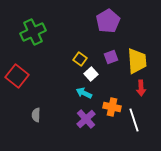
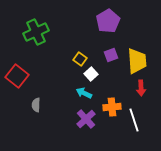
green cross: moved 3 px right
purple square: moved 2 px up
orange cross: rotated 18 degrees counterclockwise
gray semicircle: moved 10 px up
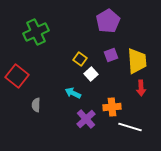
cyan arrow: moved 11 px left
white line: moved 4 px left, 7 px down; rotated 55 degrees counterclockwise
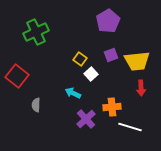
yellow trapezoid: rotated 88 degrees clockwise
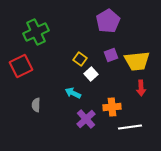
red square: moved 4 px right, 10 px up; rotated 25 degrees clockwise
white line: rotated 25 degrees counterclockwise
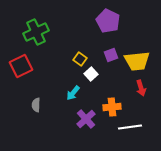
purple pentagon: rotated 15 degrees counterclockwise
red arrow: rotated 14 degrees counterclockwise
cyan arrow: rotated 77 degrees counterclockwise
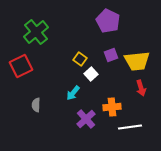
green cross: rotated 15 degrees counterclockwise
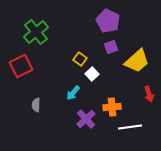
purple square: moved 8 px up
yellow trapezoid: rotated 36 degrees counterclockwise
white square: moved 1 px right
red arrow: moved 8 px right, 6 px down
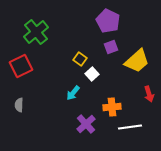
gray semicircle: moved 17 px left
purple cross: moved 5 px down
